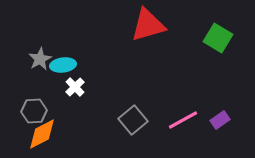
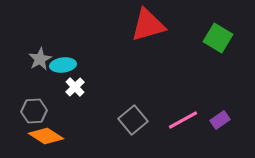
orange diamond: moved 4 px right, 2 px down; rotated 60 degrees clockwise
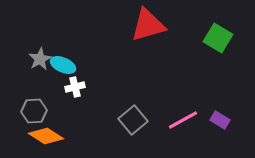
cyan ellipse: rotated 30 degrees clockwise
white cross: rotated 30 degrees clockwise
purple rectangle: rotated 66 degrees clockwise
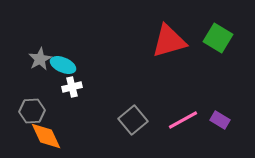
red triangle: moved 21 px right, 16 px down
white cross: moved 3 px left
gray hexagon: moved 2 px left
orange diamond: rotated 32 degrees clockwise
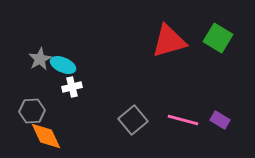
pink line: rotated 44 degrees clockwise
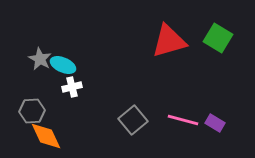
gray star: rotated 15 degrees counterclockwise
purple rectangle: moved 5 px left, 3 px down
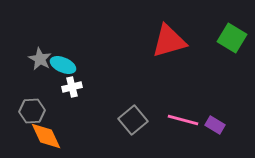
green square: moved 14 px right
purple rectangle: moved 2 px down
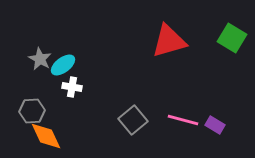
cyan ellipse: rotated 60 degrees counterclockwise
white cross: rotated 24 degrees clockwise
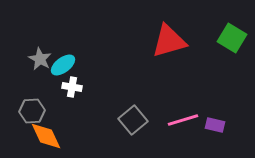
pink line: rotated 32 degrees counterclockwise
purple rectangle: rotated 18 degrees counterclockwise
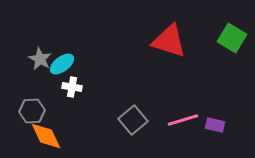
red triangle: rotated 33 degrees clockwise
cyan ellipse: moved 1 px left, 1 px up
